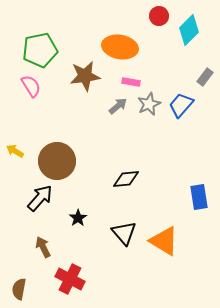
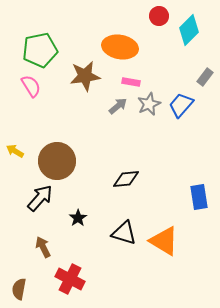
black triangle: rotated 32 degrees counterclockwise
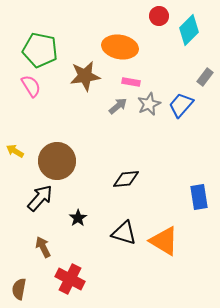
green pentagon: rotated 24 degrees clockwise
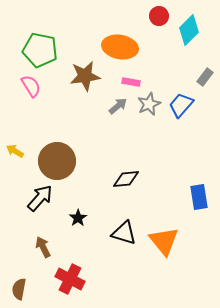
orange triangle: rotated 20 degrees clockwise
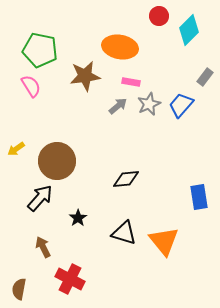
yellow arrow: moved 1 px right, 2 px up; rotated 66 degrees counterclockwise
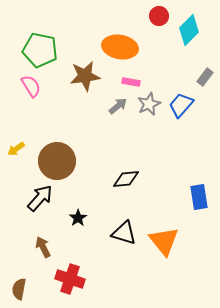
red cross: rotated 8 degrees counterclockwise
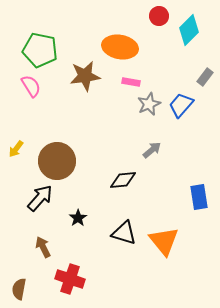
gray arrow: moved 34 px right, 44 px down
yellow arrow: rotated 18 degrees counterclockwise
black diamond: moved 3 px left, 1 px down
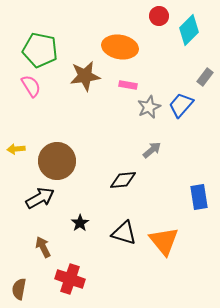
pink rectangle: moved 3 px left, 3 px down
gray star: moved 3 px down
yellow arrow: rotated 48 degrees clockwise
black arrow: rotated 20 degrees clockwise
black star: moved 2 px right, 5 px down
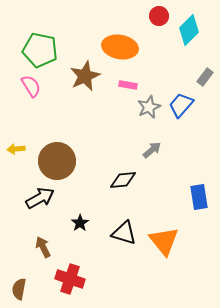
brown star: rotated 16 degrees counterclockwise
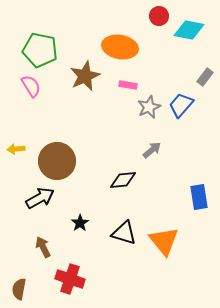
cyan diamond: rotated 56 degrees clockwise
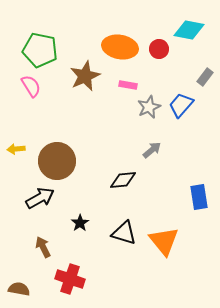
red circle: moved 33 px down
brown semicircle: rotated 90 degrees clockwise
